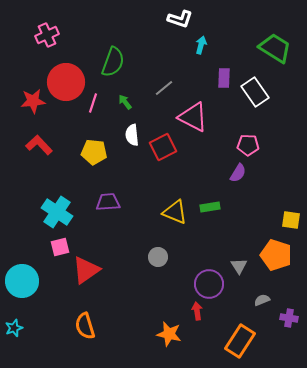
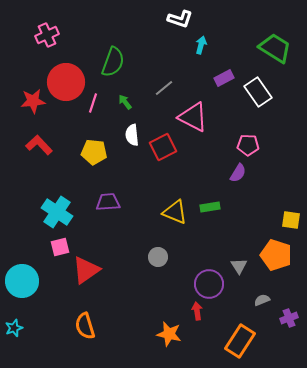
purple rectangle: rotated 60 degrees clockwise
white rectangle: moved 3 px right
purple cross: rotated 30 degrees counterclockwise
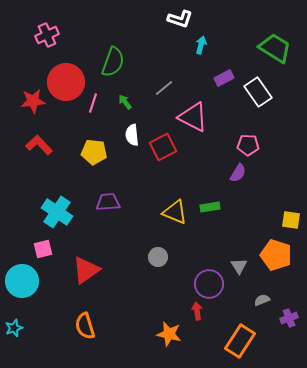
pink square: moved 17 px left, 2 px down
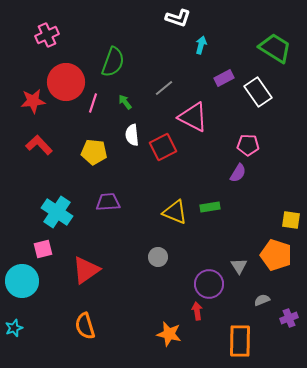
white L-shape: moved 2 px left, 1 px up
orange rectangle: rotated 32 degrees counterclockwise
